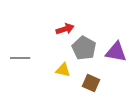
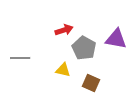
red arrow: moved 1 px left, 1 px down
purple triangle: moved 13 px up
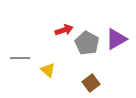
purple triangle: rotated 40 degrees counterclockwise
gray pentagon: moved 3 px right, 5 px up
yellow triangle: moved 15 px left; rotated 28 degrees clockwise
brown square: rotated 30 degrees clockwise
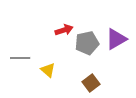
gray pentagon: rotated 30 degrees clockwise
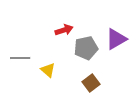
gray pentagon: moved 1 px left, 5 px down
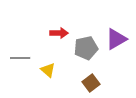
red arrow: moved 5 px left, 3 px down; rotated 18 degrees clockwise
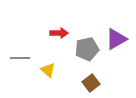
gray pentagon: moved 1 px right, 1 px down
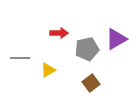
yellow triangle: rotated 49 degrees clockwise
